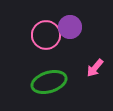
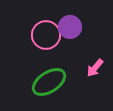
green ellipse: rotated 16 degrees counterclockwise
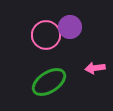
pink arrow: rotated 42 degrees clockwise
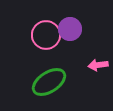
purple circle: moved 2 px down
pink arrow: moved 3 px right, 3 px up
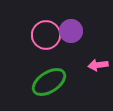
purple circle: moved 1 px right, 2 px down
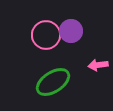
green ellipse: moved 4 px right
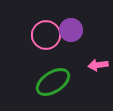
purple circle: moved 1 px up
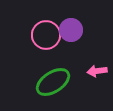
pink arrow: moved 1 px left, 6 px down
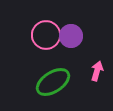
purple circle: moved 6 px down
pink arrow: rotated 114 degrees clockwise
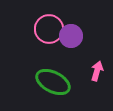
pink circle: moved 3 px right, 6 px up
green ellipse: rotated 60 degrees clockwise
